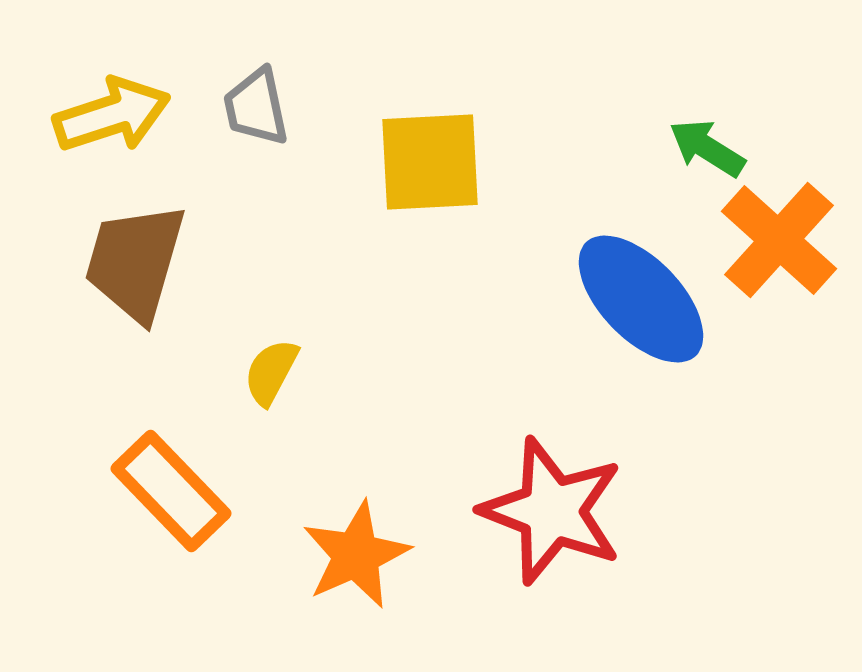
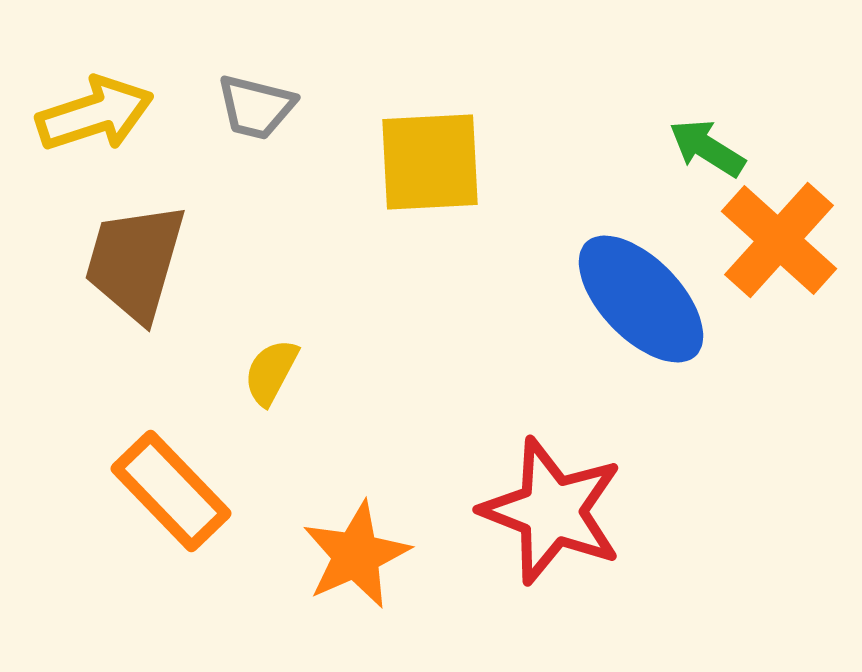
gray trapezoid: rotated 64 degrees counterclockwise
yellow arrow: moved 17 px left, 1 px up
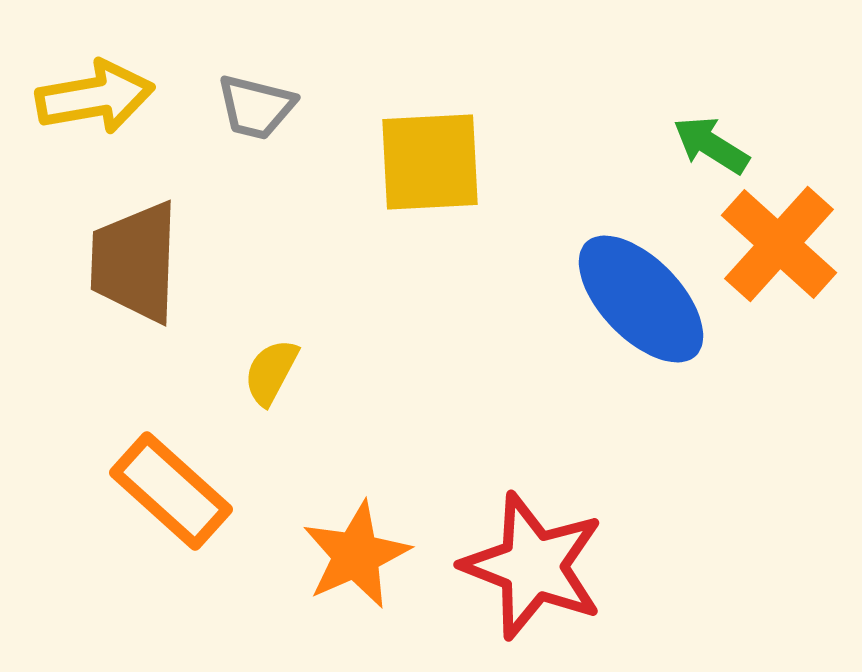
yellow arrow: moved 17 px up; rotated 8 degrees clockwise
green arrow: moved 4 px right, 3 px up
orange cross: moved 4 px down
brown trapezoid: rotated 14 degrees counterclockwise
orange rectangle: rotated 4 degrees counterclockwise
red star: moved 19 px left, 55 px down
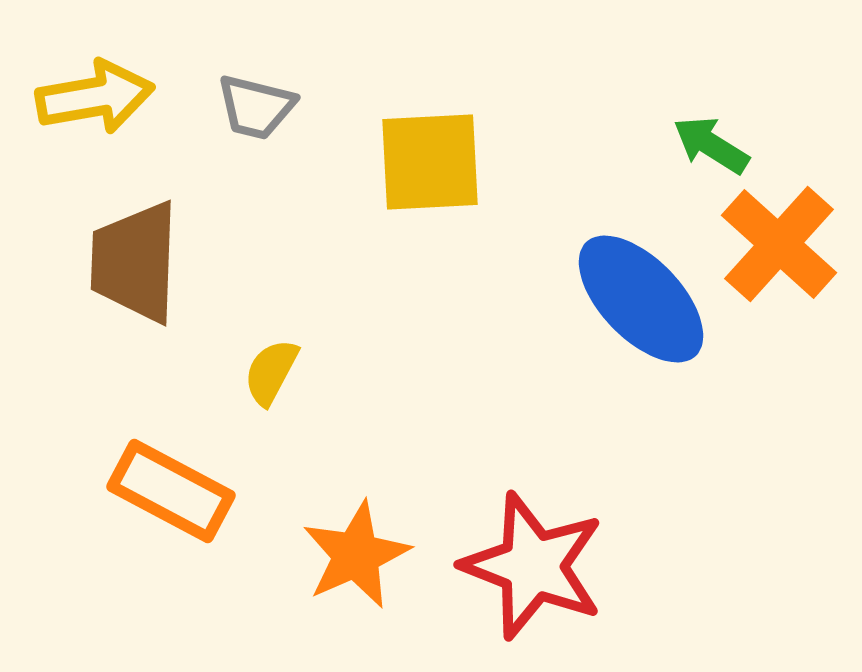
orange rectangle: rotated 14 degrees counterclockwise
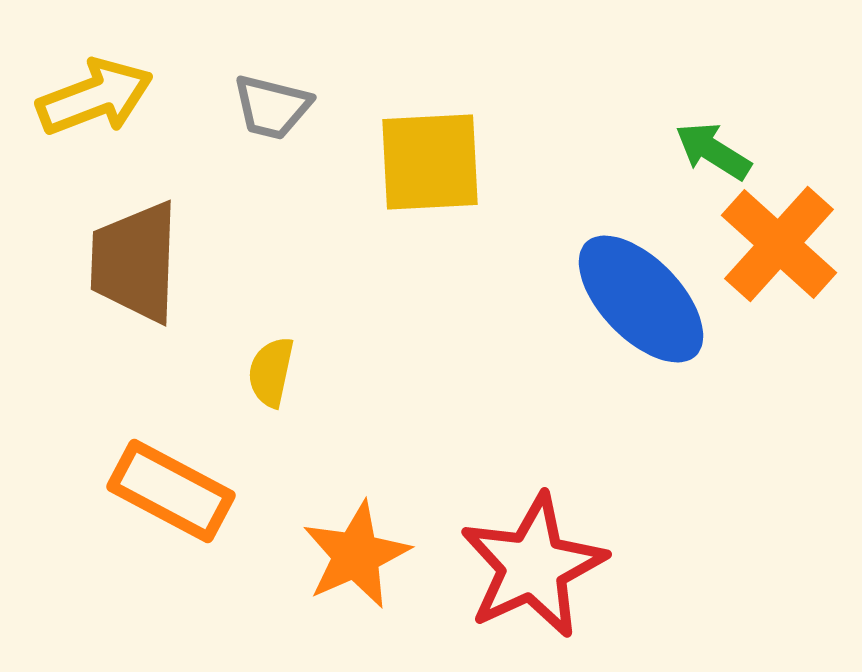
yellow arrow: rotated 11 degrees counterclockwise
gray trapezoid: moved 16 px right
green arrow: moved 2 px right, 6 px down
yellow semicircle: rotated 16 degrees counterclockwise
red star: rotated 26 degrees clockwise
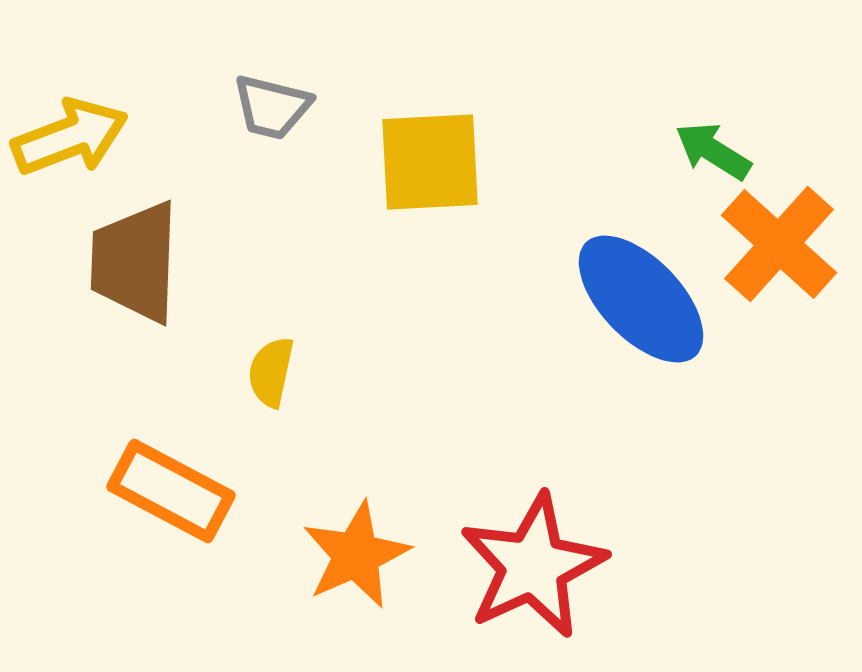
yellow arrow: moved 25 px left, 40 px down
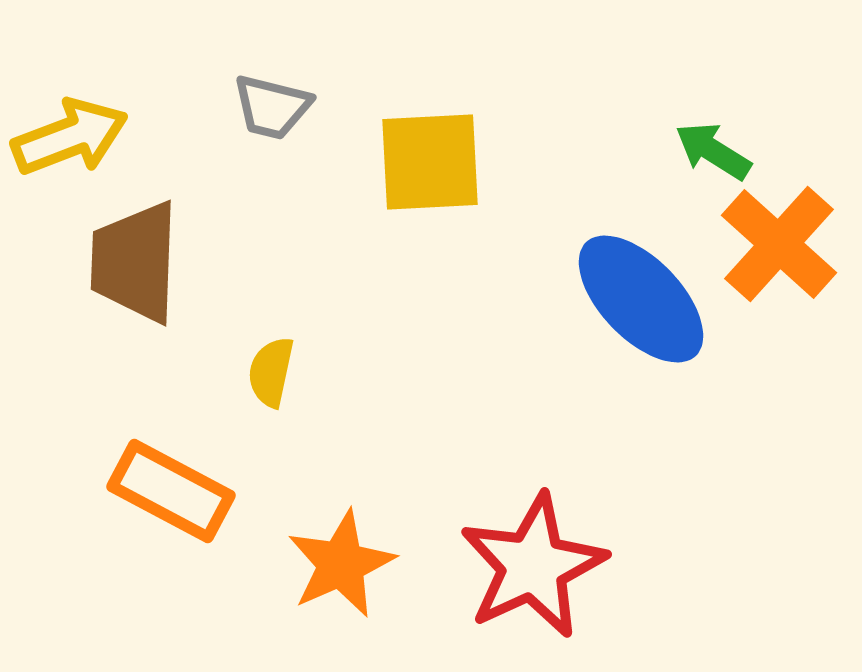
orange star: moved 15 px left, 9 px down
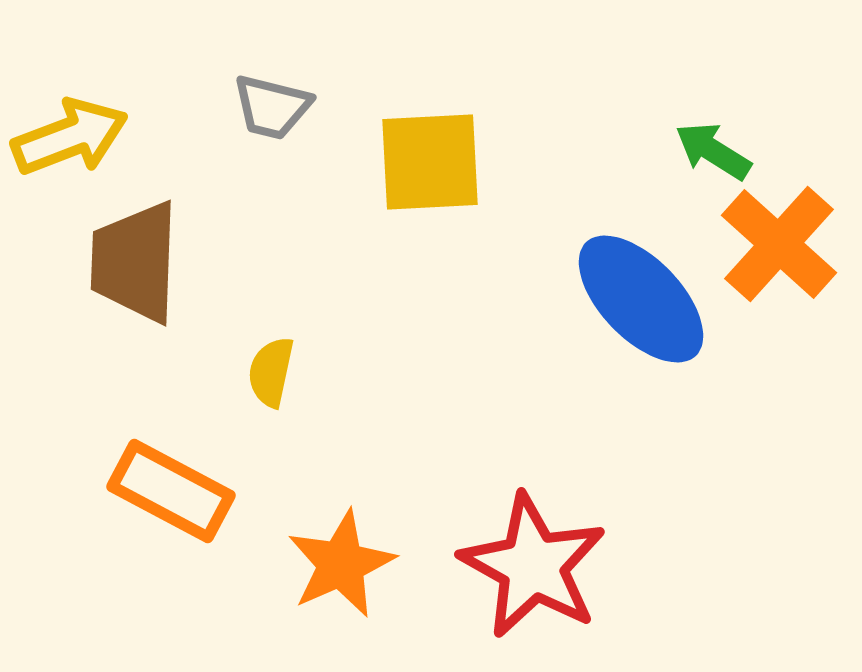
red star: rotated 18 degrees counterclockwise
